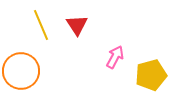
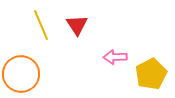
pink arrow: rotated 120 degrees counterclockwise
orange circle: moved 3 px down
yellow pentagon: moved 1 px up; rotated 12 degrees counterclockwise
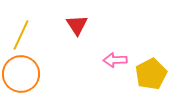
yellow line: moved 20 px left, 10 px down; rotated 48 degrees clockwise
pink arrow: moved 3 px down
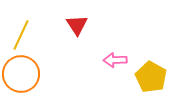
yellow pentagon: moved 3 px down; rotated 16 degrees counterclockwise
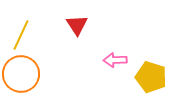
yellow pentagon: rotated 12 degrees counterclockwise
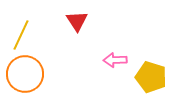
red triangle: moved 4 px up
orange circle: moved 4 px right
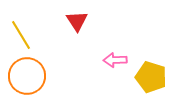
yellow line: rotated 56 degrees counterclockwise
orange circle: moved 2 px right, 2 px down
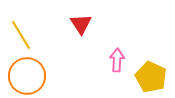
red triangle: moved 4 px right, 3 px down
pink arrow: moved 2 px right; rotated 95 degrees clockwise
yellow pentagon: rotated 8 degrees clockwise
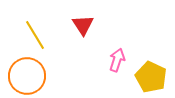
red triangle: moved 2 px right, 1 px down
yellow line: moved 14 px right
pink arrow: rotated 15 degrees clockwise
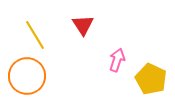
yellow pentagon: moved 2 px down
